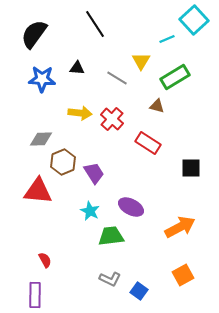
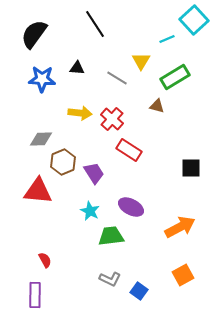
red rectangle: moved 19 px left, 7 px down
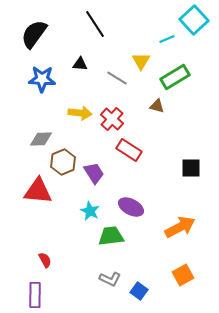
black triangle: moved 3 px right, 4 px up
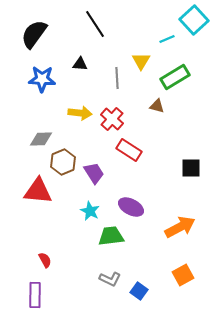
gray line: rotated 55 degrees clockwise
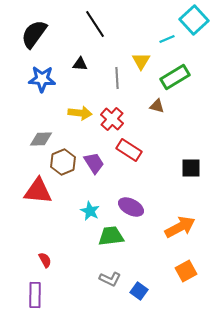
purple trapezoid: moved 10 px up
orange square: moved 3 px right, 4 px up
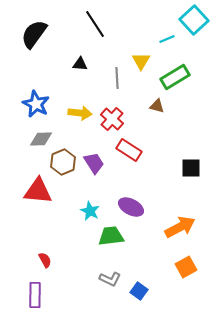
blue star: moved 6 px left, 25 px down; rotated 24 degrees clockwise
orange square: moved 4 px up
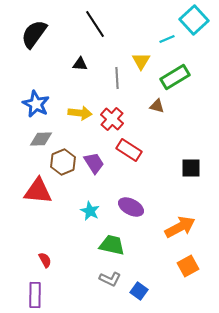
green trapezoid: moved 1 px right, 9 px down; rotated 20 degrees clockwise
orange square: moved 2 px right, 1 px up
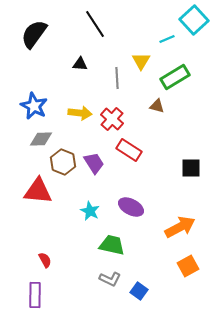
blue star: moved 2 px left, 2 px down
brown hexagon: rotated 15 degrees counterclockwise
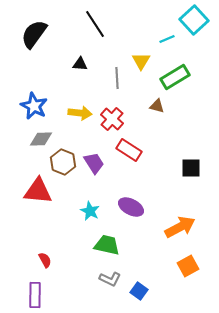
green trapezoid: moved 5 px left
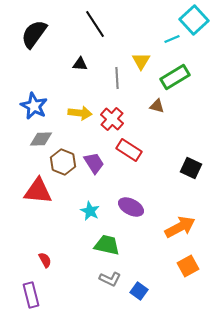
cyan line: moved 5 px right
black square: rotated 25 degrees clockwise
purple rectangle: moved 4 px left; rotated 15 degrees counterclockwise
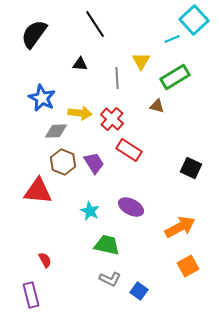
blue star: moved 8 px right, 8 px up
gray diamond: moved 15 px right, 8 px up
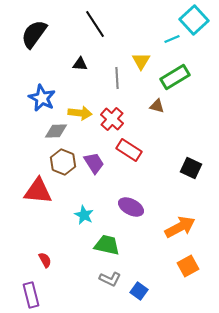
cyan star: moved 6 px left, 4 px down
